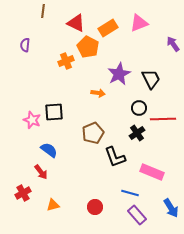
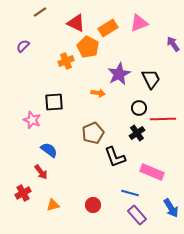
brown line: moved 3 px left, 1 px down; rotated 48 degrees clockwise
purple semicircle: moved 2 px left, 1 px down; rotated 40 degrees clockwise
black square: moved 10 px up
red circle: moved 2 px left, 2 px up
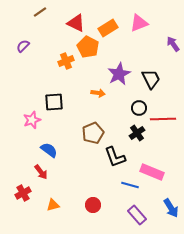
pink star: rotated 30 degrees clockwise
blue line: moved 8 px up
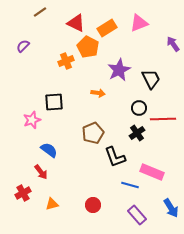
orange rectangle: moved 1 px left
purple star: moved 4 px up
orange triangle: moved 1 px left, 1 px up
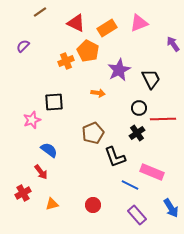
orange pentagon: moved 4 px down
blue line: rotated 12 degrees clockwise
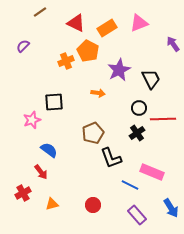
black L-shape: moved 4 px left, 1 px down
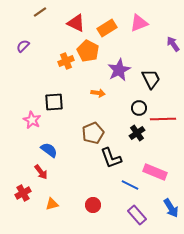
pink star: rotated 24 degrees counterclockwise
pink rectangle: moved 3 px right
